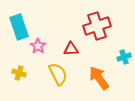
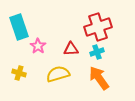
red cross: moved 1 px right, 1 px down
cyan cross: moved 27 px left, 5 px up
yellow semicircle: rotated 80 degrees counterclockwise
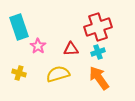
cyan cross: moved 1 px right
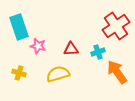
red cross: moved 18 px right, 1 px up; rotated 16 degrees counterclockwise
pink star: rotated 21 degrees counterclockwise
orange arrow: moved 18 px right, 6 px up
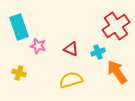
red triangle: rotated 28 degrees clockwise
yellow semicircle: moved 13 px right, 6 px down
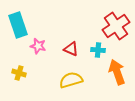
cyan rectangle: moved 1 px left, 2 px up
cyan cross: moved 2 px up; rotated 24 degrees clockwise
orange arrow: rotated 15 degrees clockwise
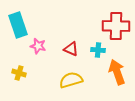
red cross: rotated 36 degrees clockwise
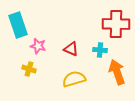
red cross: moved 2 px up
cyan cross: moved 2 px right
yellow cross: moved 10 px right, 4 px up
yellow semicircle: moved 3 px right, 1 px up
